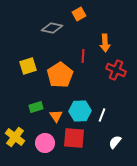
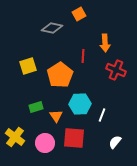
cyan hexagon: moved 7 px up
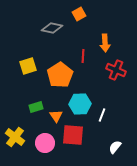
red square: moved 1 px left, 3 px up
white semicircle: moved 5 px down
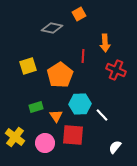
white line: rotated 64 degrees counterclockwise
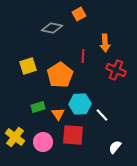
green rectangle: moved 2 px right
orange triangle: moved 2 px right, 2 px up
pink circle: moved 2 px left, 1 px up
